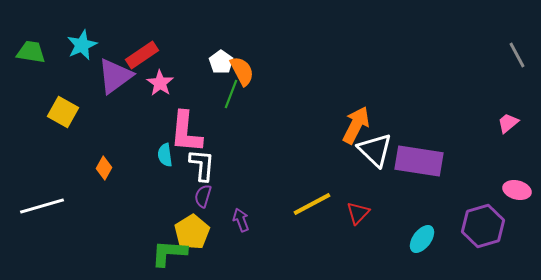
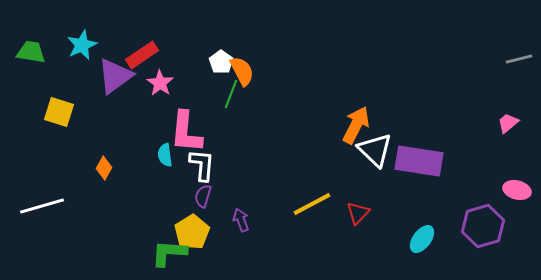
gray line: moved 2 px right, 4 px down; rotated 76 degrees counterclockwise
yellow square: moved 4 px left; rotated 12 degrees counterclockwise
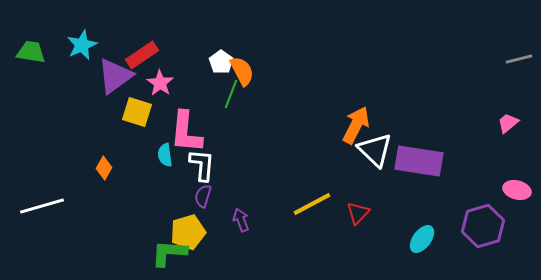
yellow square: moved 78 px right
yellow pentagon: moved 4 px left; rotated 16 degrees clockwise
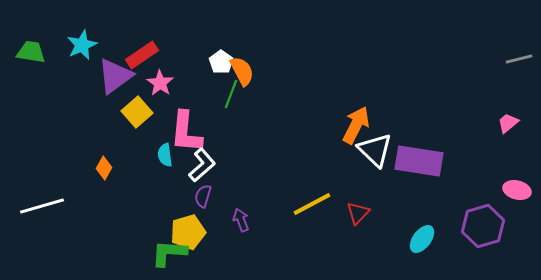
yellow square: rotated 32 degrees clockwise
white L-shape: rotated 44 degrees clockwise
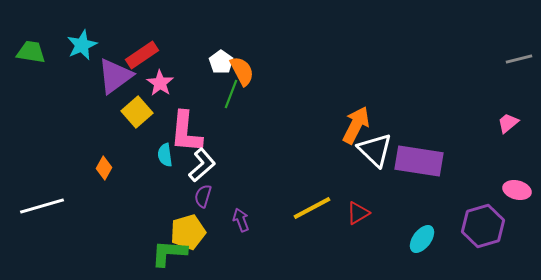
yellow line: moved 4 px down
red triangle: rotated 15 degrees clockwise
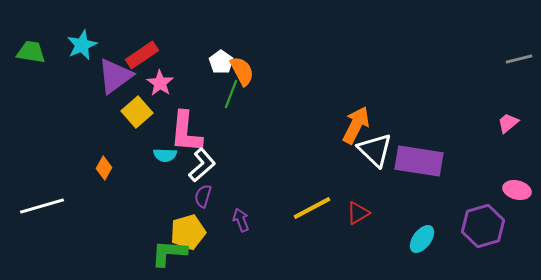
cyan semicircle: rotated 80 degrees counterclockwise
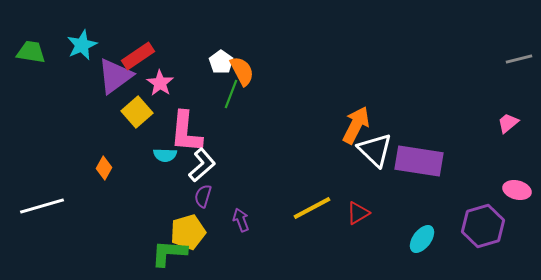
red rectangle: moved 4 px left, 1 px down
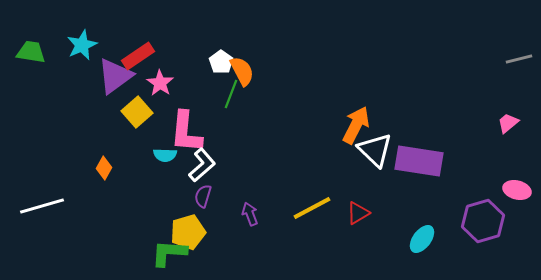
purple arrow: moved 9 px right, 6 px up
purple hexagon: moved 5 px up
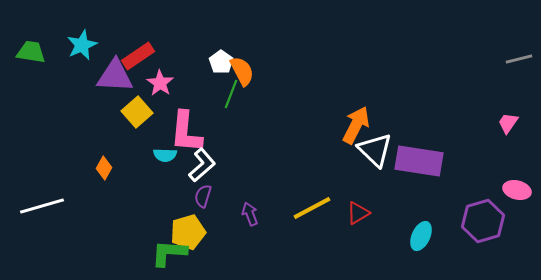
purple triangle: rotated 39 degrees clockwise
pink trapezoid: rotated 15 degrees counterclockwise
cyan ellipse: moved 1 px left, 3 px up; rotated 12 degrees counterclockwise
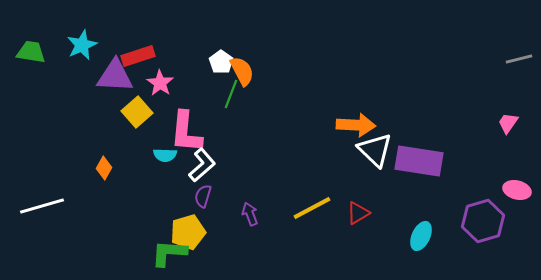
red rectangle: rotated 16 degrees clockwise
orange arrow: rotated 66 degrees clockwise
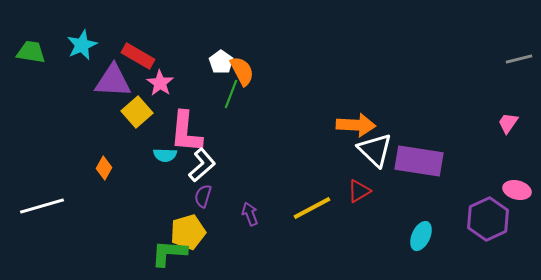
red rectangle: rotated 48 degrees clockwise
purple triangle: moved 2 px left, 5 px down
red triangle: moved 1 px right, 22 px up
purple hexagon: moved 5 px right, 2 px up; rotated 9 degrees counterclockwise
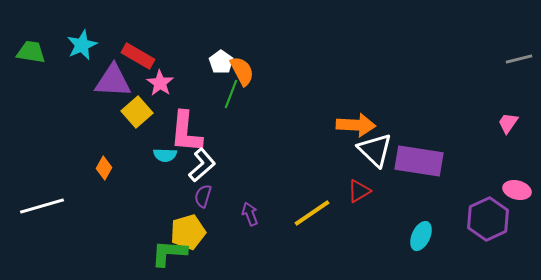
yellow line: moved 5 px down; rotated 6 degrees counterclockwise
